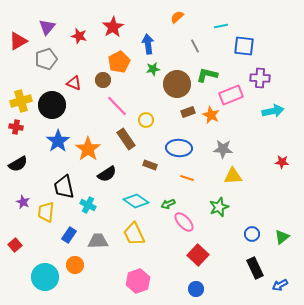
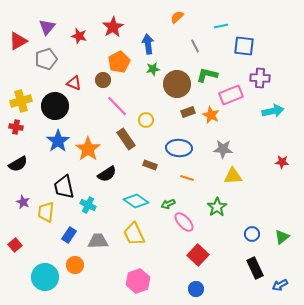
black circle at (52, 105): moved 3 px right, 1 px down
green star at (219, 207): moved 2 px left; rotated 12 degrees counterclockwise
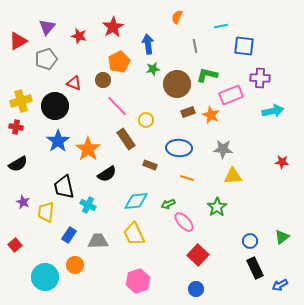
orange semicircle at (177, 17): rotated 24 degrees counterclockwise
gray line at (195, 46): rotated 16 degrees clockwise
cyan diamond at (136, 201): rotated 40 degrees counterclockwise
blue circle at (252, 234): moved 2 px left, 7 px down
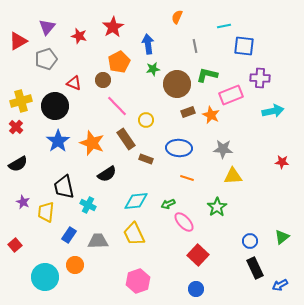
cyan line at (221, 26): moved 3 px right
red cross at (16, 127): rotated 32 degrees clockwise
orange star at (88, 149): moved 4 px right, 6 px up; rotated 15 degrees counterclockwise
brown rectangle at (150, 165): moved 4 px left, 6 px up
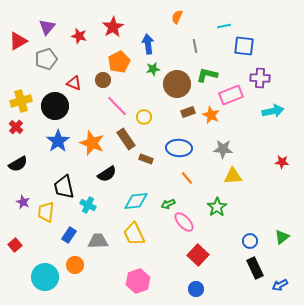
yellow circle at (146, 120): moved 2 px left, 3 px up
orange line at (187, 178): rotated 32 degrees clockwise
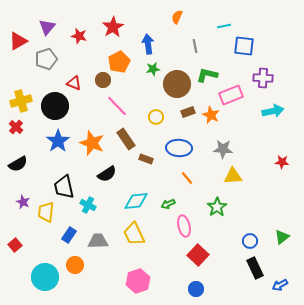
purple cross at (260, 78): moved 3 px right
yellow circle at (144, 117): moved 12 px right
pink ellipse at (184, 222): moved 4 px down; rotated 30 degrees clockwise
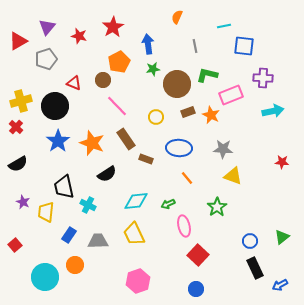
yellow triangle at (233, 176): rotated 24 degrees clockwise
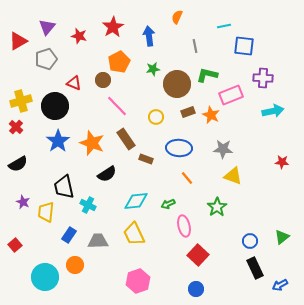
blue arrow at (148, 44): moved 1 px right, 8 px up
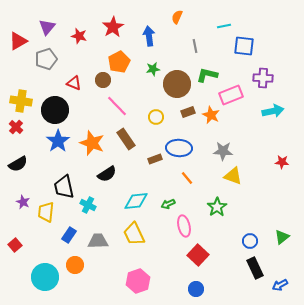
yellow cross at (21, 101): rotated 25 degrees clockwise
black circle at (55, 106): moved 4 px down
gray star at (223, 149): moved 2 px down
brown rectangle at (146, 159): moved 9 px right; rotated 40 degrees counterclockwise
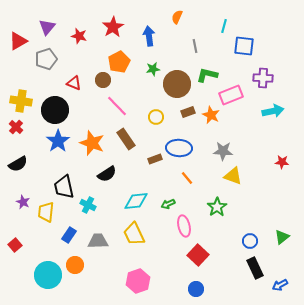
cyan line at (224, 26): rotated 64 degrees counterclockwise
cyan circle at (45, 277): moved 3 px right, 2 px up
